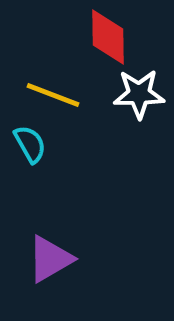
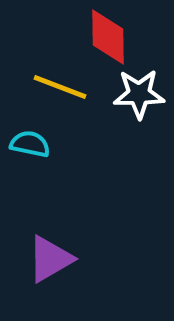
yellow line: moved 7 px right, 8 px up
cyan semicircle: rotated 48 degrees counterclockwise
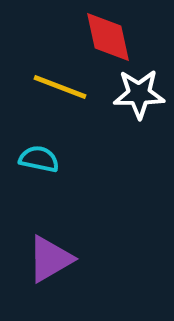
red diamond: rotated 12 degrees counterclockwise
cyan semicircle: moved 9 px right, 15 px down
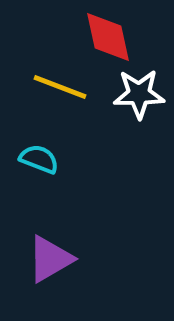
cyan semicircle: rotated 9 degrees clockwise
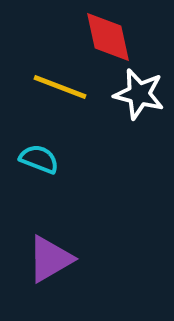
white star: rotated 15 degrees clockwise
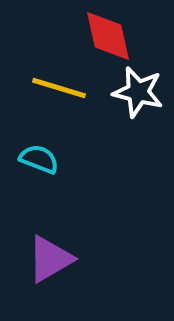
red diamond: moved 1 px up
yellow line: moved 1 px left, 1 px down; rotated 4 degrees counterclockwise
white star: moved 1 px left, 2 px up
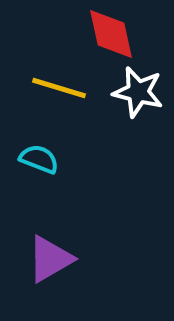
red diamond: moved 3 px right, 2 px up
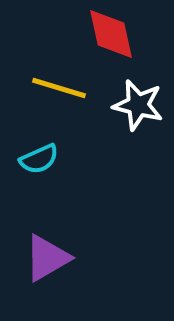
white star: moved 13 px down
cyan semicircle: rotated 135 degrees clockwise
purple triangle: moved 3 px left, 1 px up
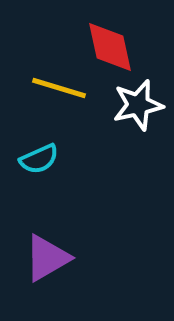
red diamond: moved 1 px left, 13 px down
white star: rotated 27 degrees counterclockwise
